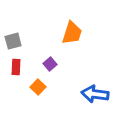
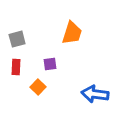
gray square: moved 4 px right, 2 px up
purple square: rotated 32 degrees clockwise
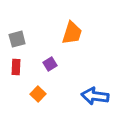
purple square: rotated 24 degrees counterclockwise
orange square: moved 7 px down
blue arrow: moved 2 px down
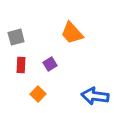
orange trapezoid: rotated 120 degrees clockwise
gray square: moved 1 px left, 2 px up
red rectangle: moved 5 px right, 2 px up
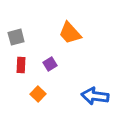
orange trapezoid: moved 2 px left
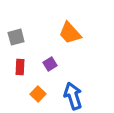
red rectangle: moved 1 px left, 2 px down
blue arrow: moved 22 px left; rotated 64 degrees clockwise
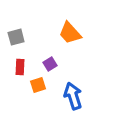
orange square: moved 9 px up; rotated 28 degrees clockwise
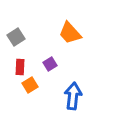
gray square: rotated 18 degrees counterclockwise
orange square: moved 8 px left; rotated 14 degrees counterclockwise
blue arrow: rotated 24 degrees clockwise
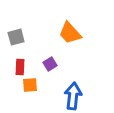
gray square: rotated 18 degrees clockwise
orange square: rotated 28 degrees clockwise
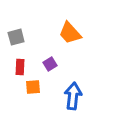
orange square: moved 3 px right, 2 px down
